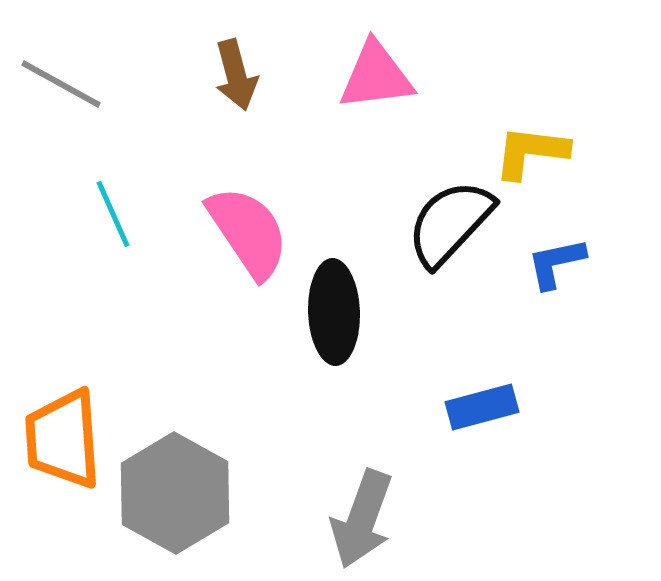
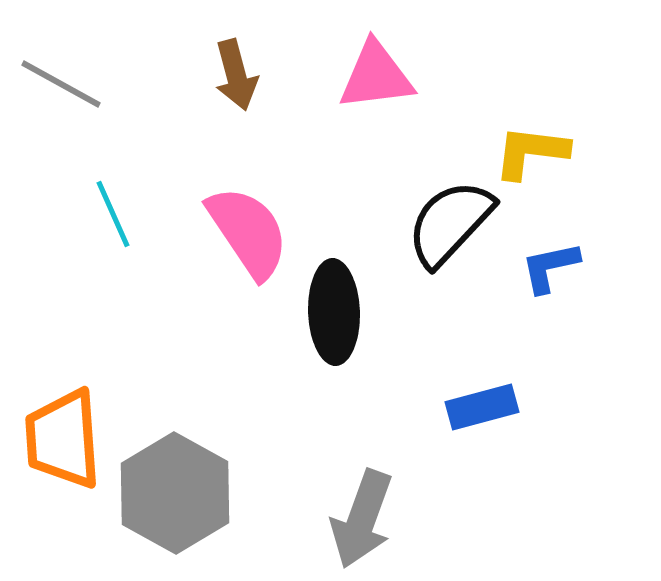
blue L-shape: moved 6 px left, 4 px down
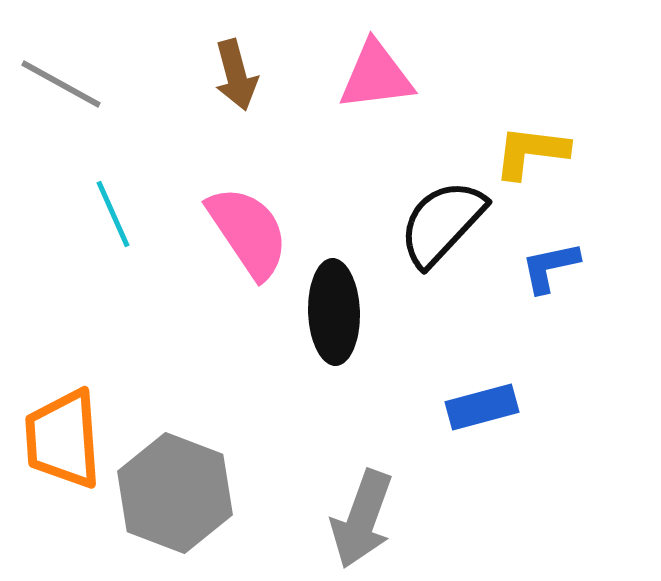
black semicircle: moved 8 px left
gray hexagon: rotated 8 degrees counterclockwise
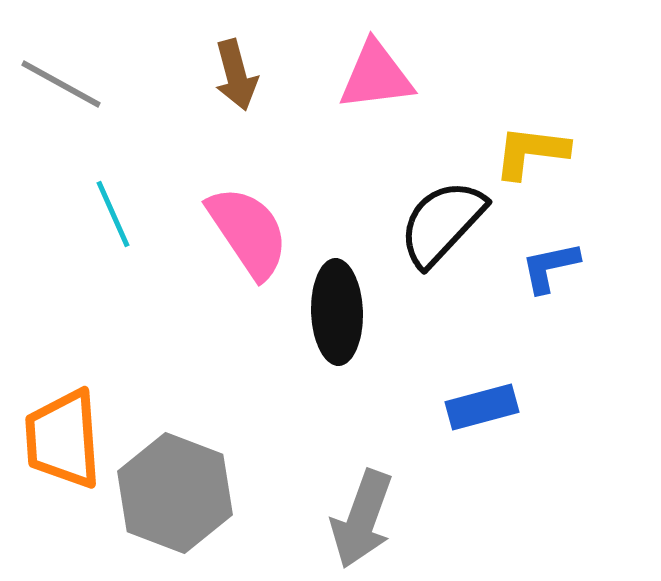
black ellipse: moved 3 px right
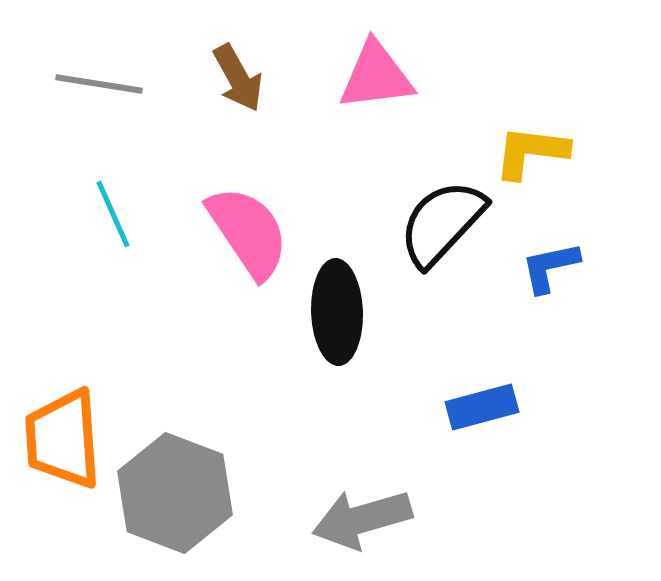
brown arrow: moved 2 px right, 3 px down; rotated 14 degrees counterclockwise
gray line: moved 38 px right; rotated 20 degrees counterclockwise
gray arrow: rotated 54 degrees clockwise
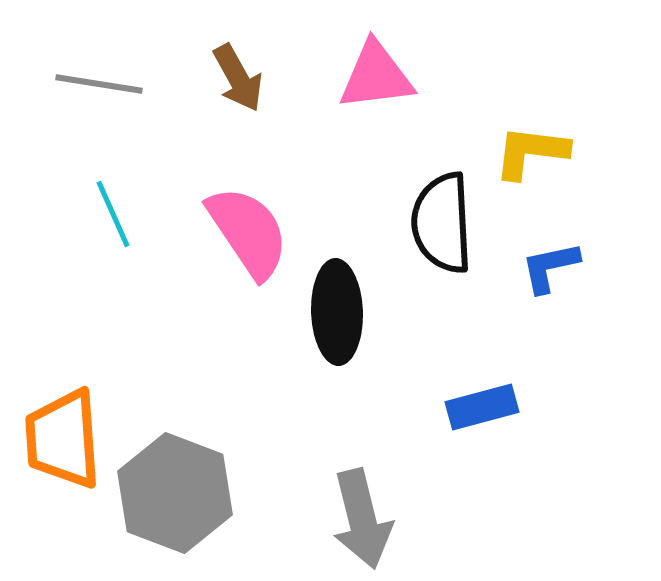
black semicircle: rotated 46 degrees counterclockwise
gray arrow: rotated 88 degrees counterclockwise
